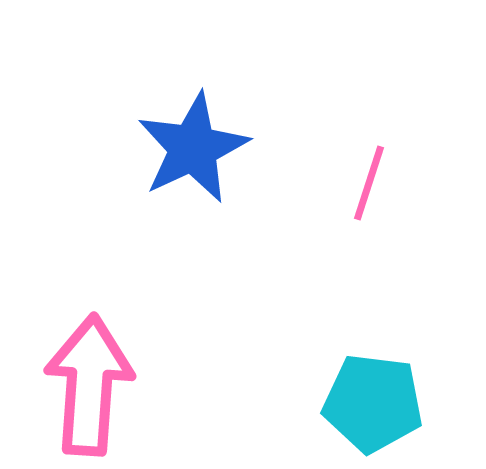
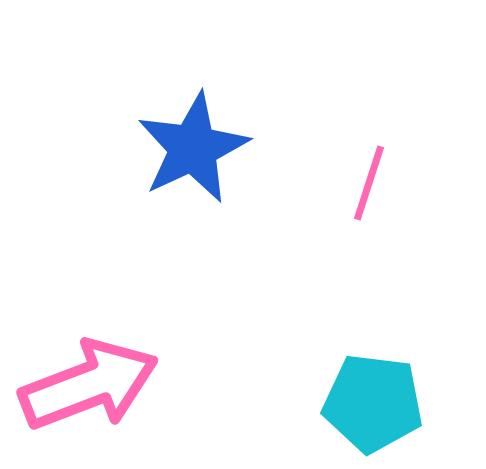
pink arrow: rotated 65 degrees clockwise
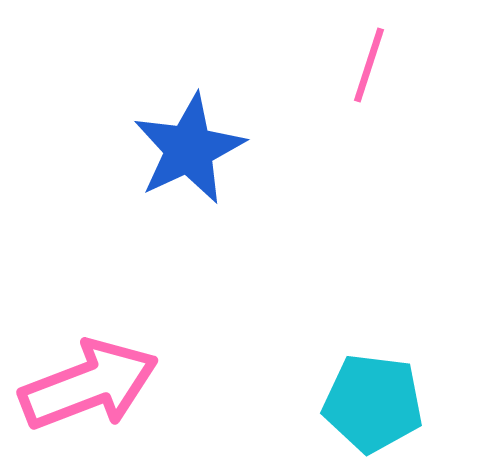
blue star: moved 4 px left, 1 px down
pink line: moved 118 px up
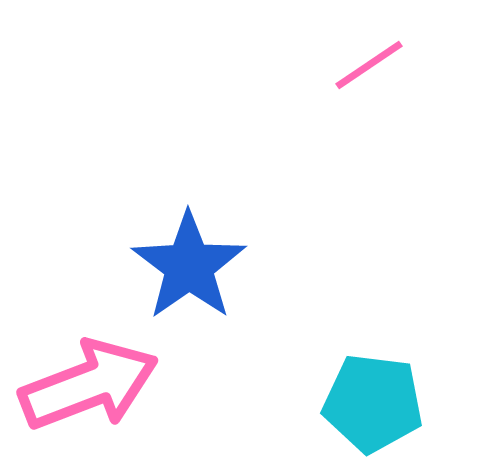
pink line: rotated 38 degrees clockwise
blue star: moved 117 px down; rotated 10 degrees counterclockwise
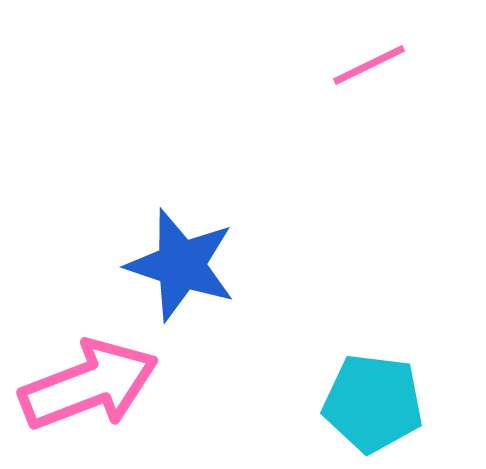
pink line: rotated 8 degrees clockwise
blue star: moved 8 px left, 1 px up; rotated 19 degrees counterclockwise
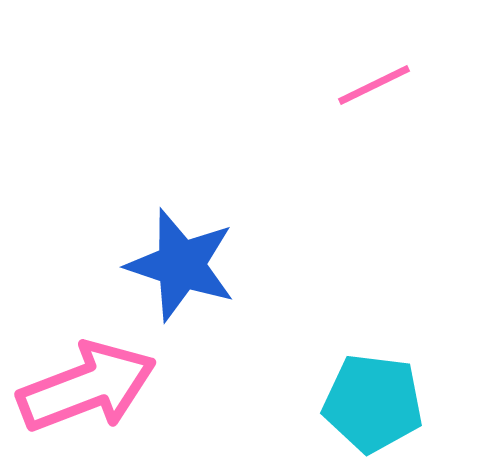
pink line: moved 5 px right, 20 px down
pink arrow: moved 2 px left, 2 px down
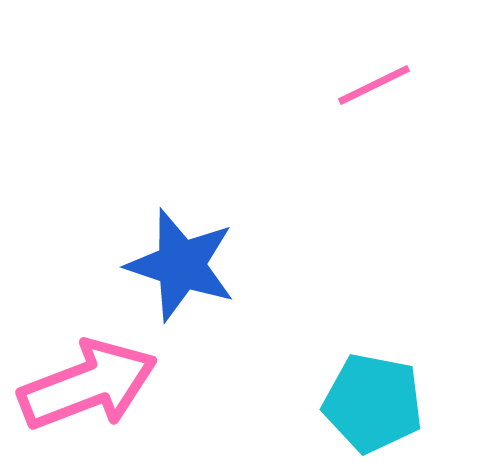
pink arrow: moved 1 px right, 2 px up
cyan pentagon: rotated 4 degrees clockwise
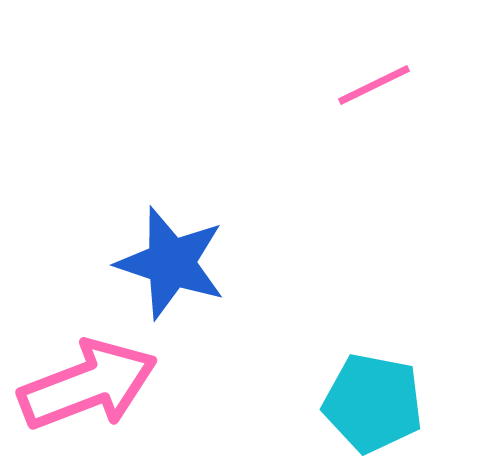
blue star: moved 10 px left, 2 px up
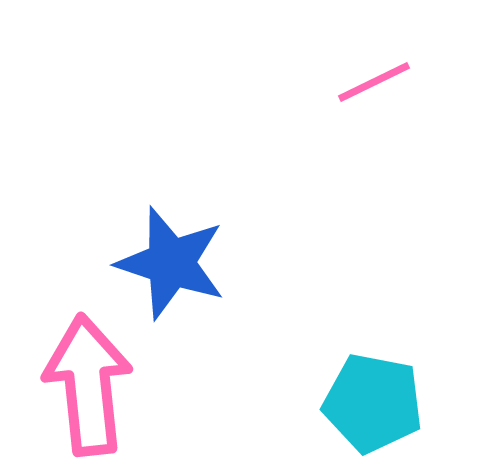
pink line: moved 3 px up
pink arrow: rotated 75 degrees counterclockwise
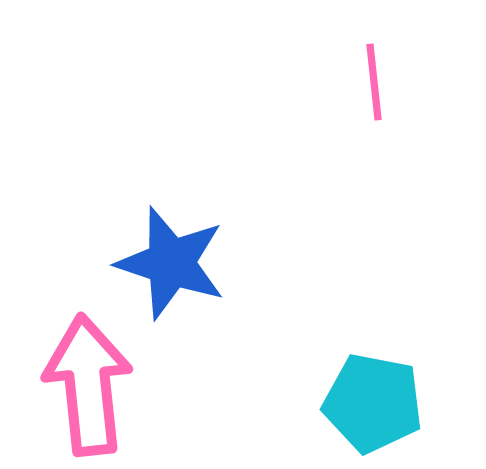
pink line: rotated 70 degrees counterclockwise
